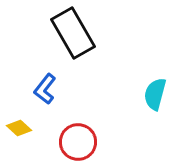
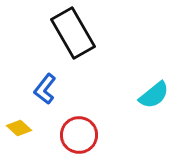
cyan semicircle: moved 1 px left, 1 px down; rotated 144 degrees counterclockwise
red circle: moved 1 px right, 7 px up
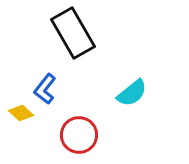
cyan semicircle: moved 22 px left, 2 px up
yellow diamond: moved 2 px right, 15 px up
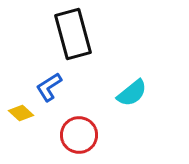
black rectangle: moved 1 px down; rotated 15 degrees clockwise
blue L-shape: moved 4 px right, 2 px up; rotated 20 degrees clockwise
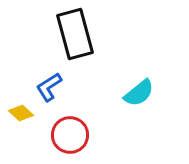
black rectangle: moved 2 px right
cyan semicircle: moved 7 px right
red circle: moved 9 px left
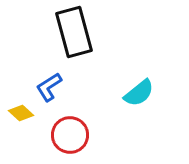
black rectangle: moved 1 px left, 2 px up
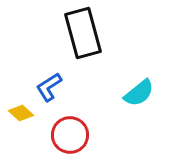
black rectangle: moved 9 px right, 1 px down
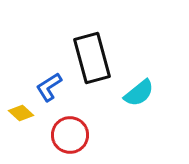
black rectangle: moved 9 px right, 25 px down
